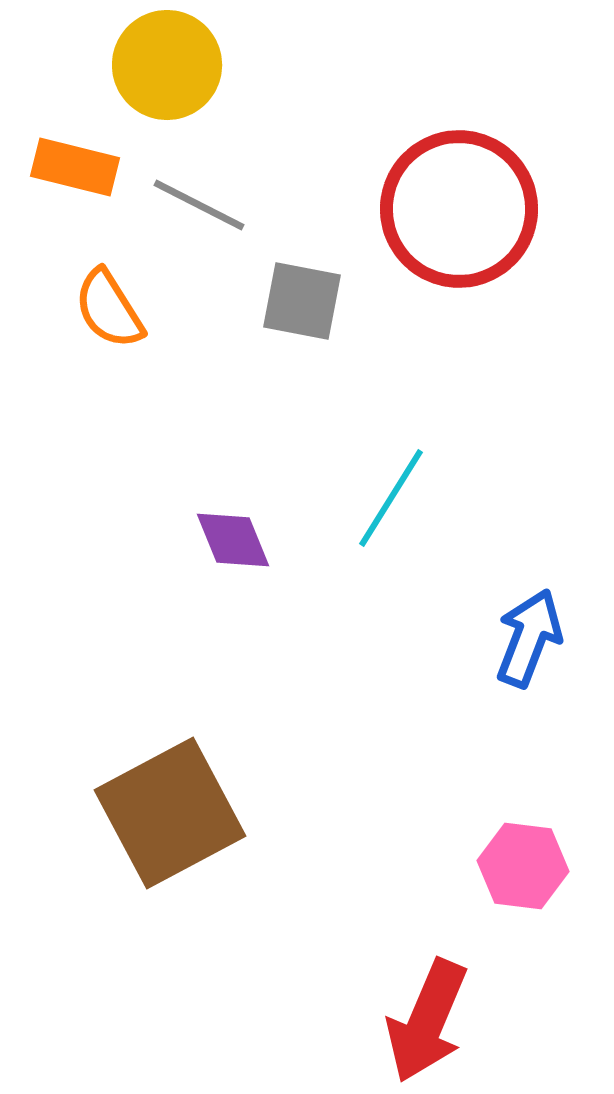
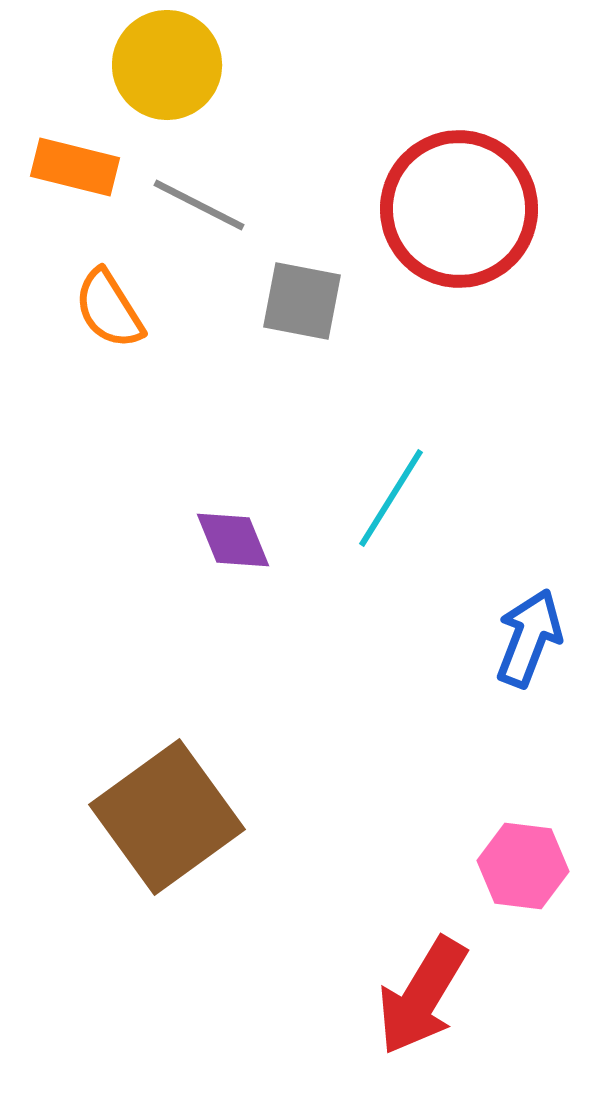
brown square: moved 3 px left, 4 px down; rotated 8 degrees counterclockwise
red arrow: moved 5 px left, 25 px up; rotated 8 degrees clockwise
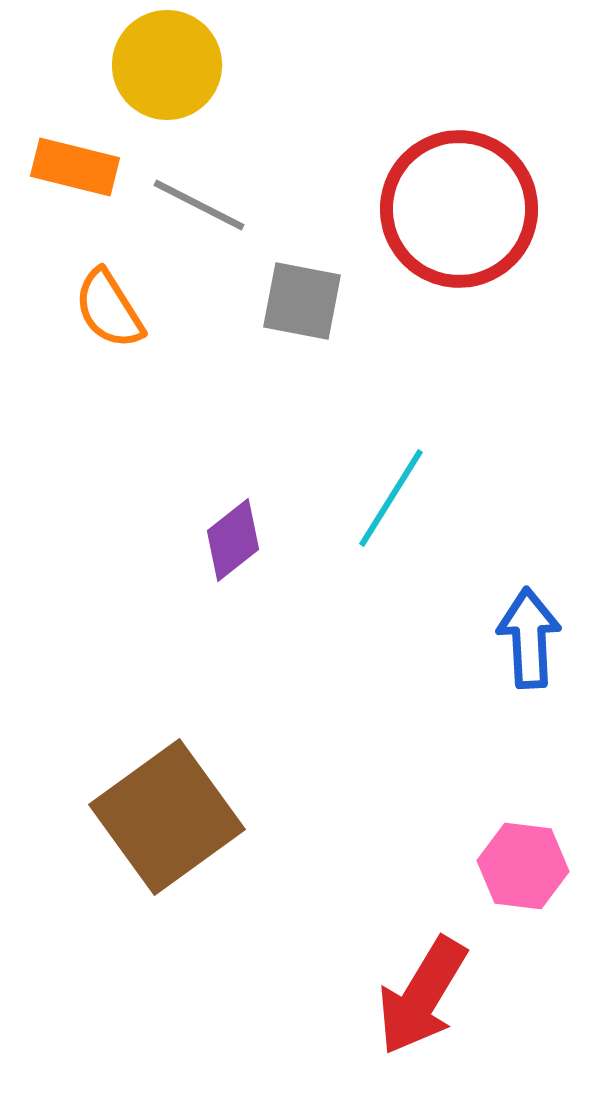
purple diamond: rotated 74 degrees clockwise
blue arrow: rotated 24 degrees counterclockwise
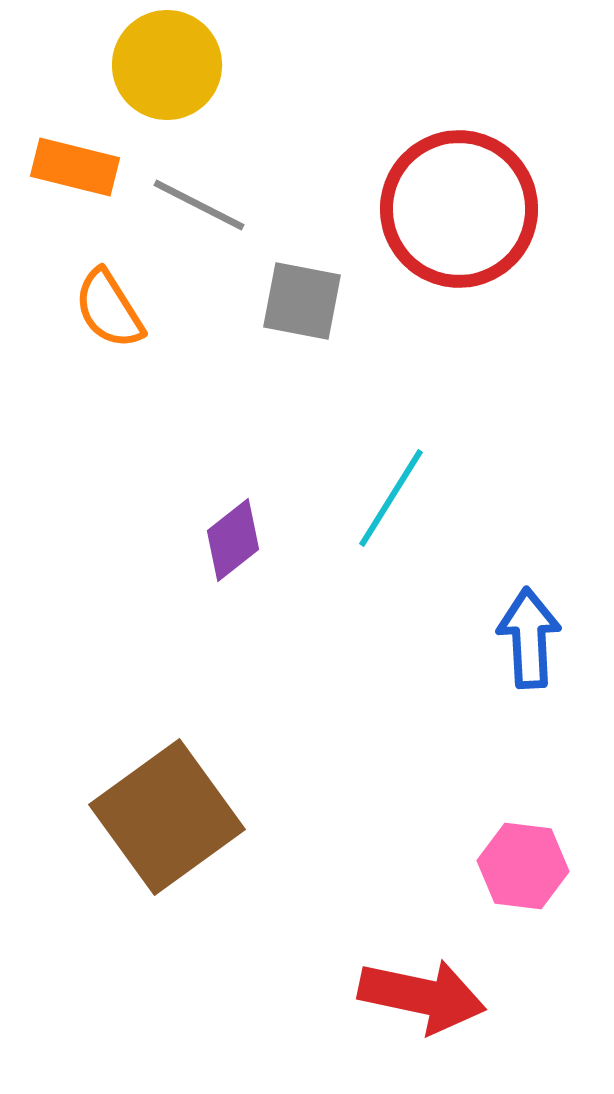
red arrow: rotated 109 degrees counterclockwise
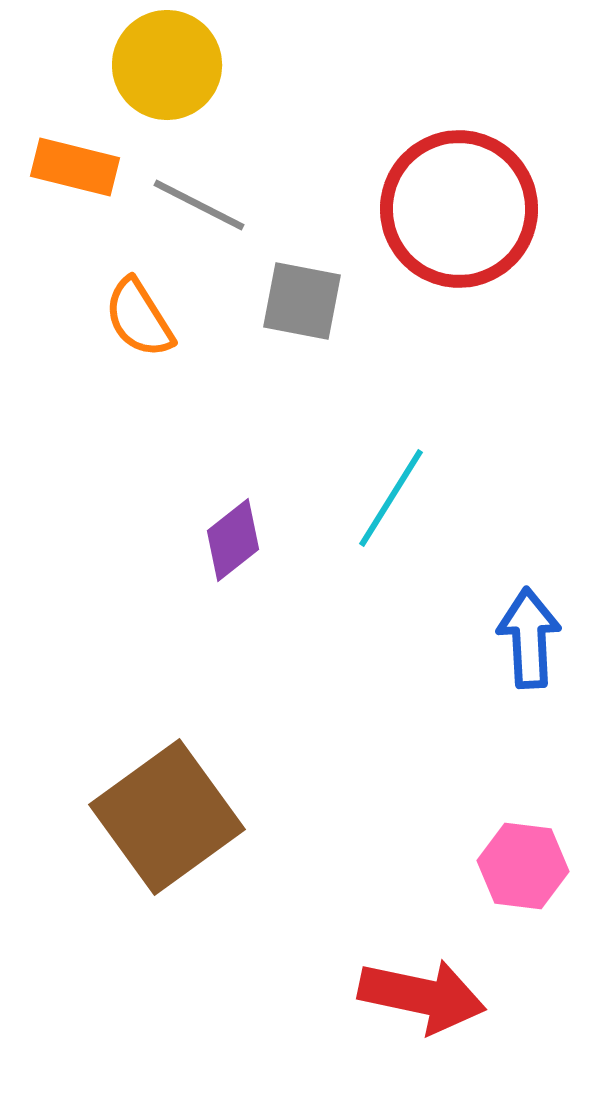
orange semicircle: moved 30 px right, 9 px down
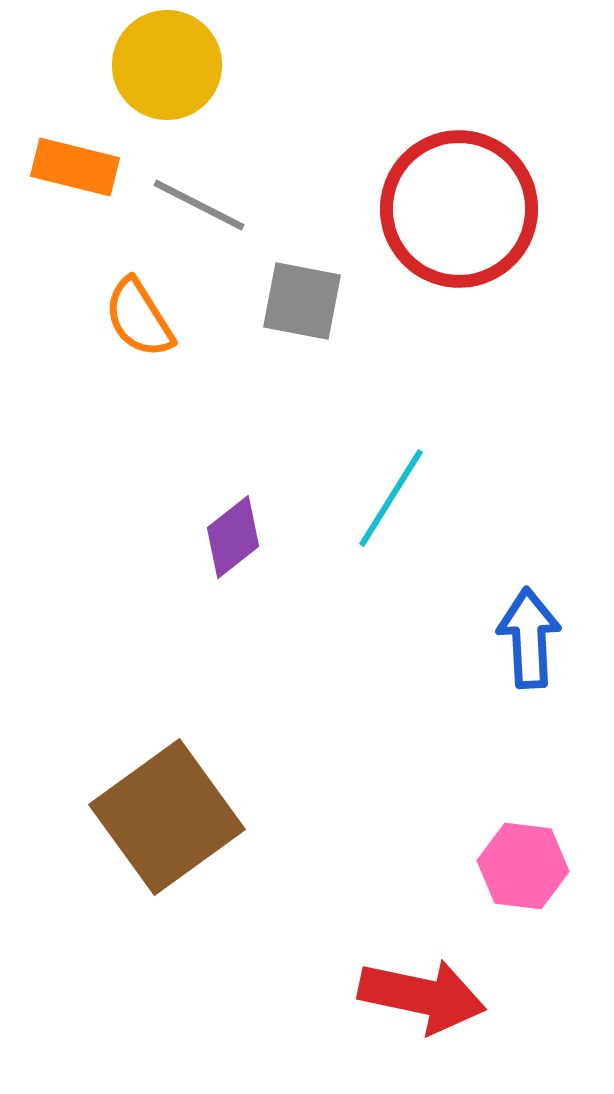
purple diamond: moved 3 px up
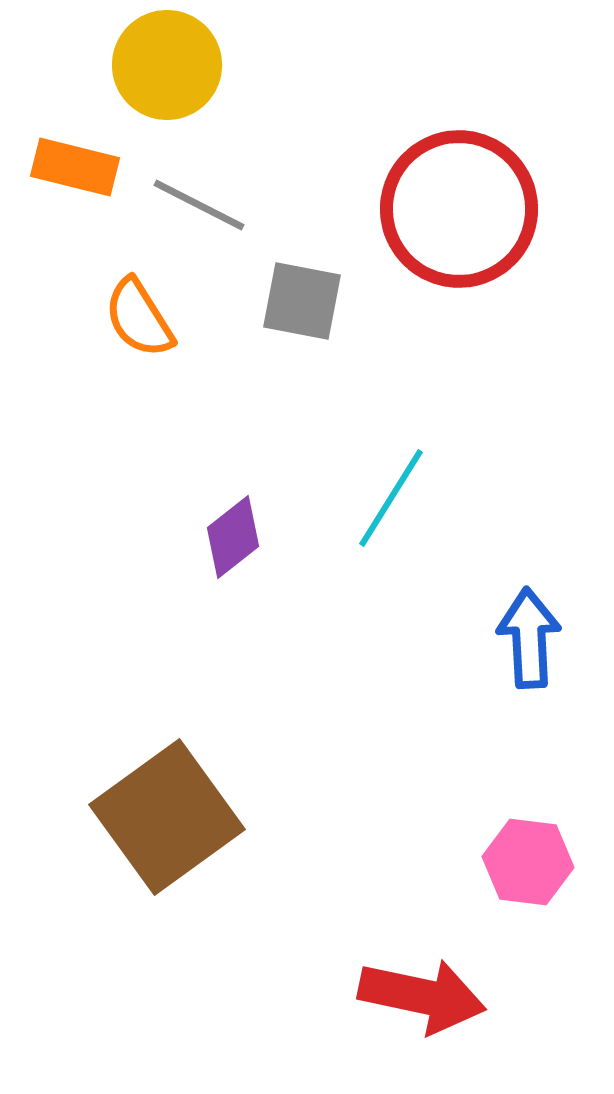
pink hexagon: moved 5 px right, 4 px up
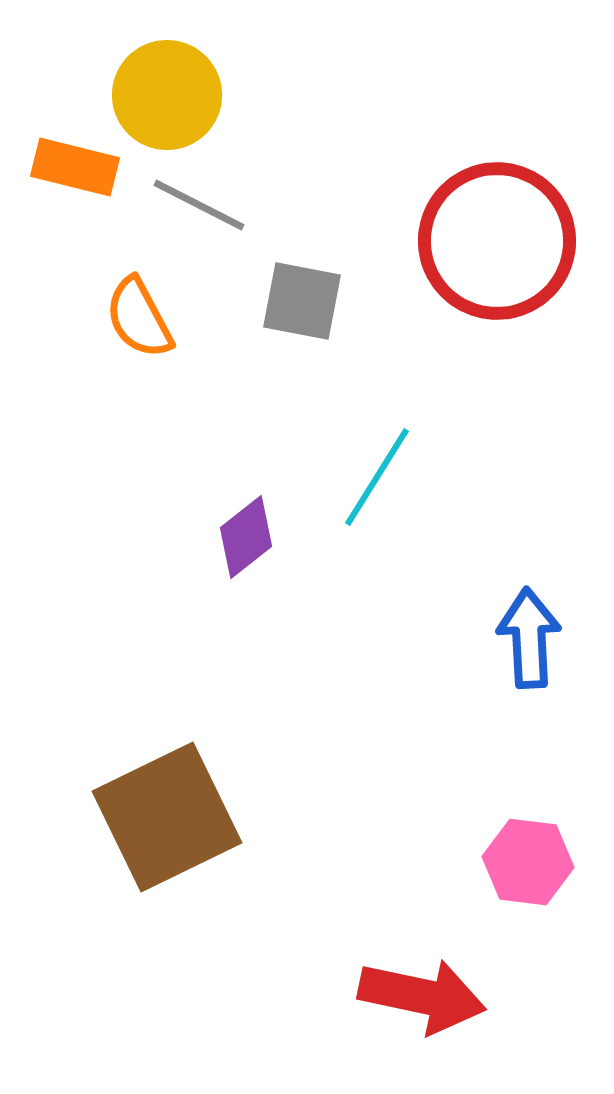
yellow circle: moved 30 px down
red circle: moved 38 px right, 32 px down
orange semicircle: rotated 4 degrees clockwise
cyan line: moved 14 px left, 21 px up
purple diamond: moved 13 px right
brown square: rotated 10 degrees clockwise
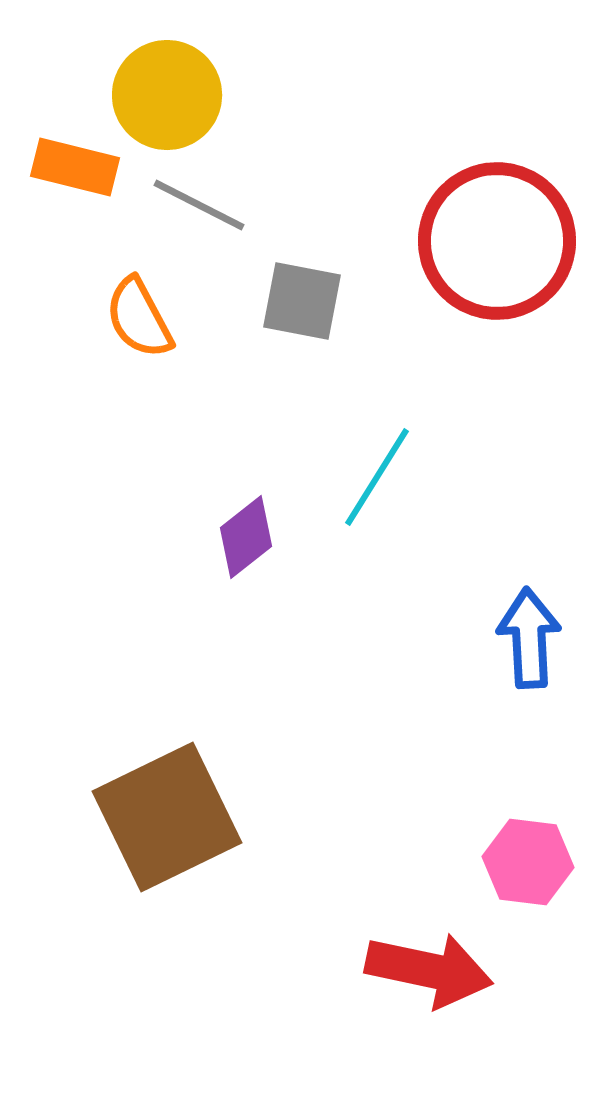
red arrow: moved 7 px right, 26 px up
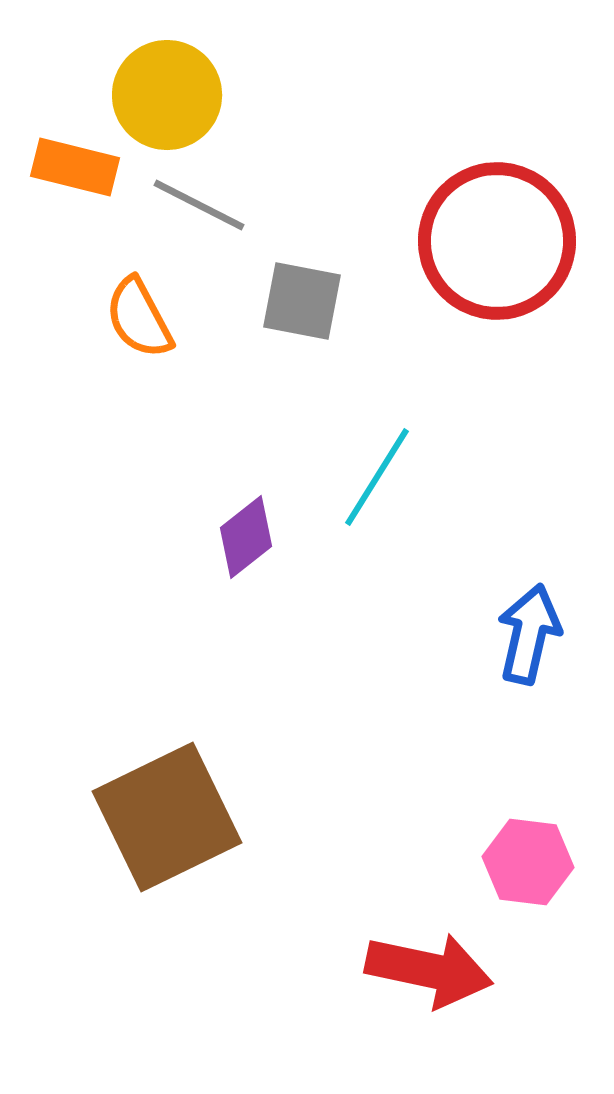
blue arrow: moved 4 px up; rotated 16 degrees clockwise
